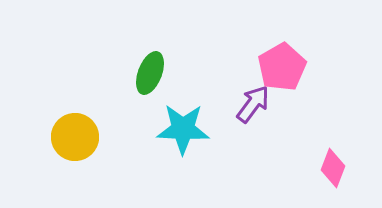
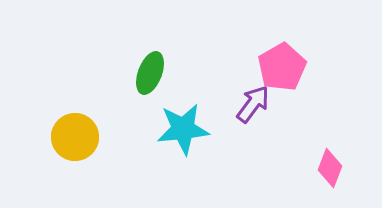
cyan star: rotated 8 degrees counterclockwise
pink diamond: moved 3 px left
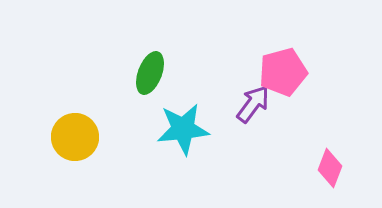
pink pentagon: moved 1 px right, 5 px down; rotated 15 degrees clockwise
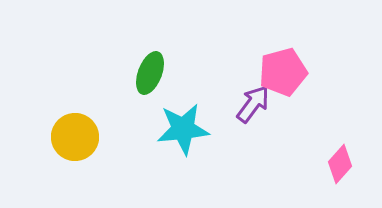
pink diamond: moved 10 px right, 4 px up; rotated 21 degrees clockwise
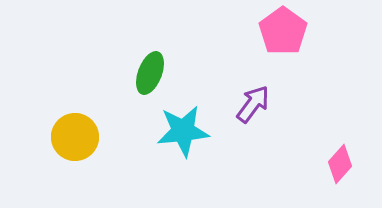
pink pentagon: moved 41 px up; rotated 21 degrees counterclockwise
cyan star: moved 2 px down
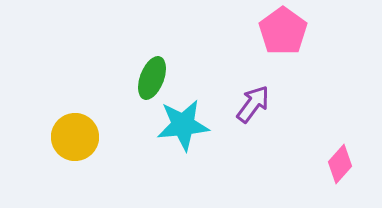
green ellipse: moved 2 px right, 5 px down
cyan star: moved 6 px up
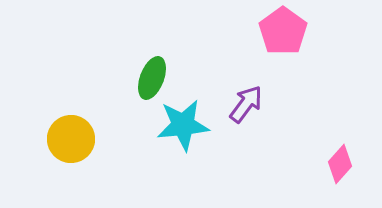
purple arrow: moved 7 px left
yellow circle: moved 4 px left, 2 px down
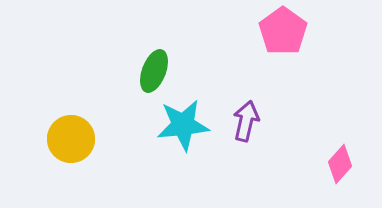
green ellipse: moved 2 px right, 7 px up
purple arrow: moved 17 px down; rotated 24 degrees counterclockwise
